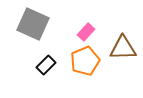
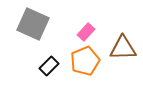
black rectangle: moved 3 px right, 1 px down
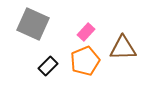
black rectangle: moved 1 px left
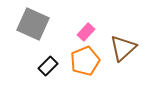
brown triangle: rotated 40 degrees counterclockwise
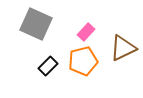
gray square: moved 3 px right
brown triangle: rotated 16 degrees clockwise
orange pentagon: moved 2 px left; rotated 8 degrees clockwise
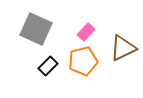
gray square: moved 5 px down
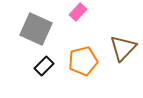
pink rectangle: moved 8 px left, 20 px up
brown triangle: rotated 20 degrees counterclockwise
black rectangle: moved 4 px left
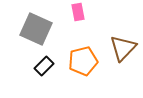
pink rectangle: rotated 54 degrees counterclockwise
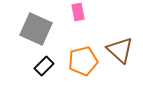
brown triangle: moved 3 px left, 2 px down; rotated 32 degrees counterclockwise
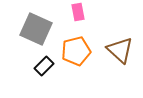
orange pentagon: moved 7 px left, 10 px up
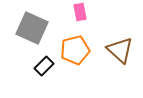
pink rectangle: moved 2 px right
gray square: moved 4 px left, 1 px up
orange pentagon: moved 1 px left, 1 px up
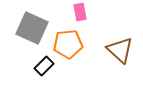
orange pentagon: moved 7 px left, 6 px up; rotated 8 degrees clockwise
